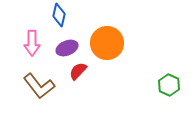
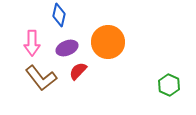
orange circle: moved 1 px right, 1 px up
brown L-shape: moved 2 px right, 8 px up
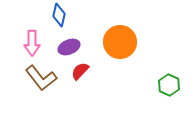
orange circle: moved 12 px right
purple ellipse: moved 2 px right, 1 px up
red semicircle: moved 2 px right
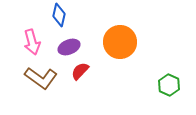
pink arrow: moved 1 px up; rotated 15 degrees counterclockwise
brown L-shape: rotated 16 degrees counterclockwise
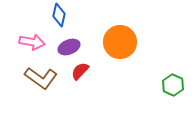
pink arrow: rotated 65 degrees counterclockwise
green hexagon: moved 4 px right
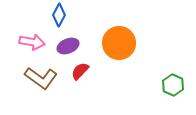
blue diamond: rotated 15 degrees clockwise
orange circle: moved 1 px left, 1 px down
purple ellipse: moved 1 px left, 1 px up
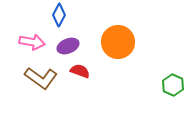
orange circle: moved 1 px left, 1 px up
red semicircle: rotated 66 degrees clockwise
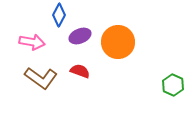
purple ellipse: moved 12 px right, 10 px up
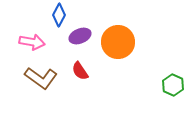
red semicircle: rotated 144 degrees counterclockwise
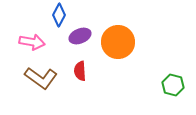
red semicircle: rotated 30 degrees clockwise
green hexagon: rotated 10 degrees counterclockwise
